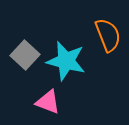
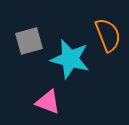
gray square: moved 4 px right, 14 px up; rotated 32 degrees clockwise
cyan star: moved 4 px right, 2 px up
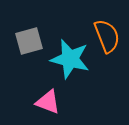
orange semicircle: moved 1 px left, 1 px down
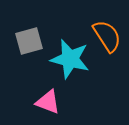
orange semicircle: rotated 12 degrees counterclockwise
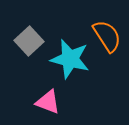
gray square: rotated 28 degrees counterclockwise
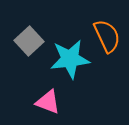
orange semicircle: rotated 8 degrees clockwise
cyan star: rotated 21 degrees counterclockwise
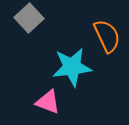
gray square: moved 23 px up
cyan star: moved 2 px right, 8 px down
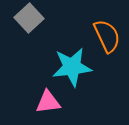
pink triangle: rotated 28 degrees counterclockwise
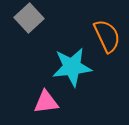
pink triangle: moved 2 px left
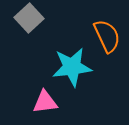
pink triangle: moved 1 px left
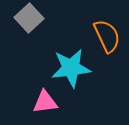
cyan star: moved 1 px left, 1 px down
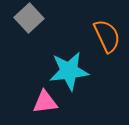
cyan star: moved 2 px left, 3 px down
